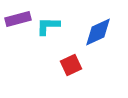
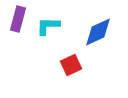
purple rectangle: rotated 60 degrees counterclockwise
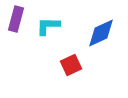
purple rectangle: moved 2 px left
blue diamond: moved 3 px right, 1 px down
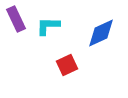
purple rectangle: rotated 40 degrees counterclockwise
red square: moved 4 px left
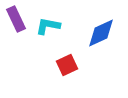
cyan L-shape: rotated 10 degrees clockwise
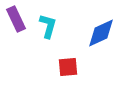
cyan L-shape: rotated 95 degrees clockwise
red square: moved 1 px right, 2 px down; rotated 20 degrees clockwise
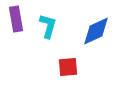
purple rectangle: rotated 15 degrees clockwise
blue diamond: moved 5 px left, 2 px up
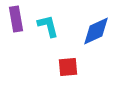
cyan L-shape: rotated 30 degrees counterclockwise
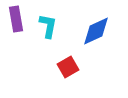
cyan L-shape: rotated 25 degrees clockwise
red square: rotated 25 degrees counterclockwise
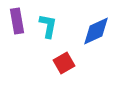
purple rectangle: moved 1 px right, 2 px down
red square: moved 4 px left, 4 px up
